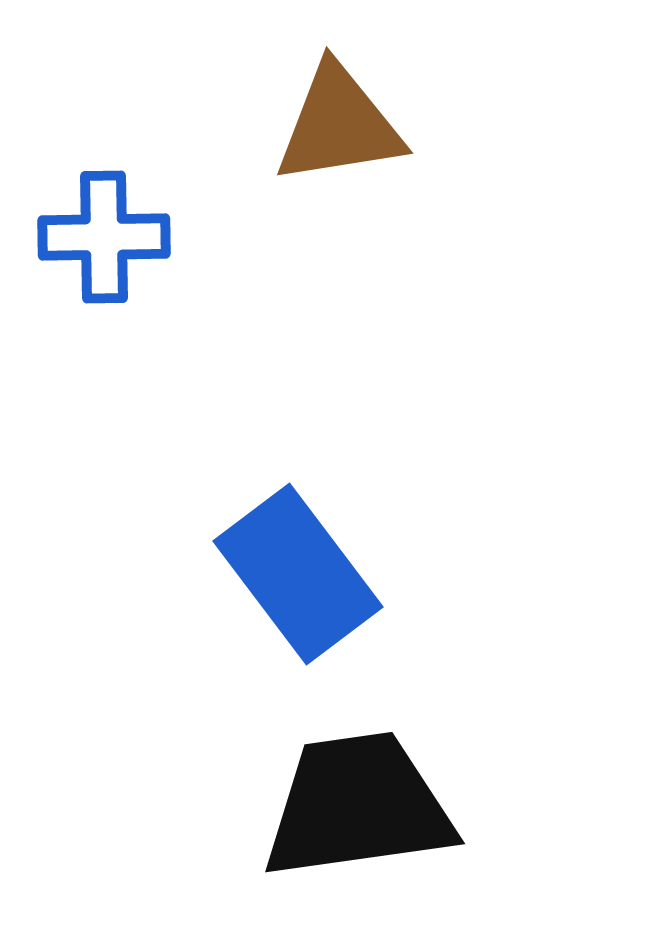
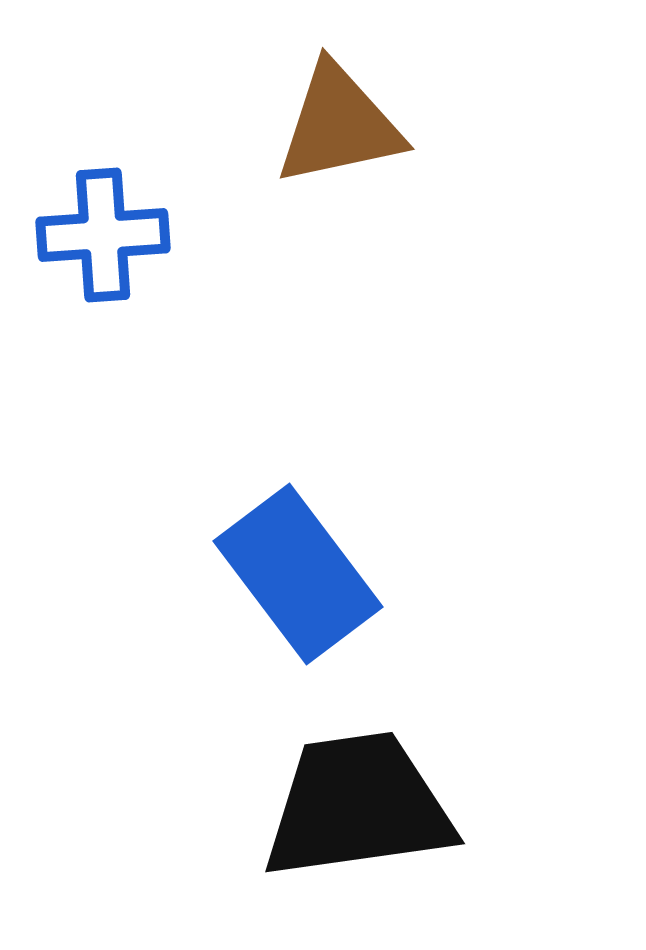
brown triangle: rotated 3 degrees counterclockwise
blue cross: moved 1 px left, 2 px up; rotated 3 degrees counterclockwise
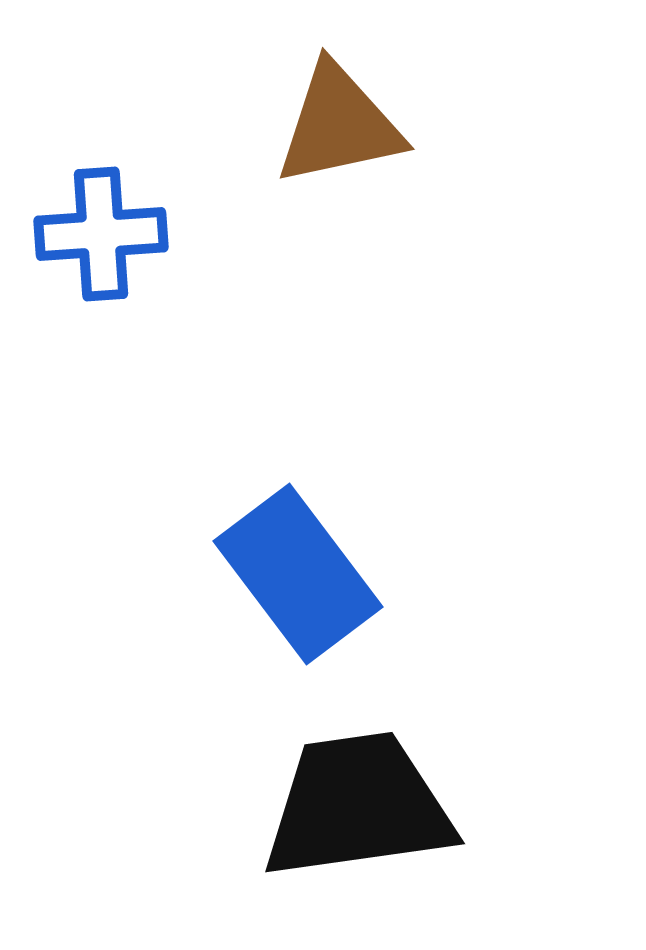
blue cross: moved 2 px left, 1 px up
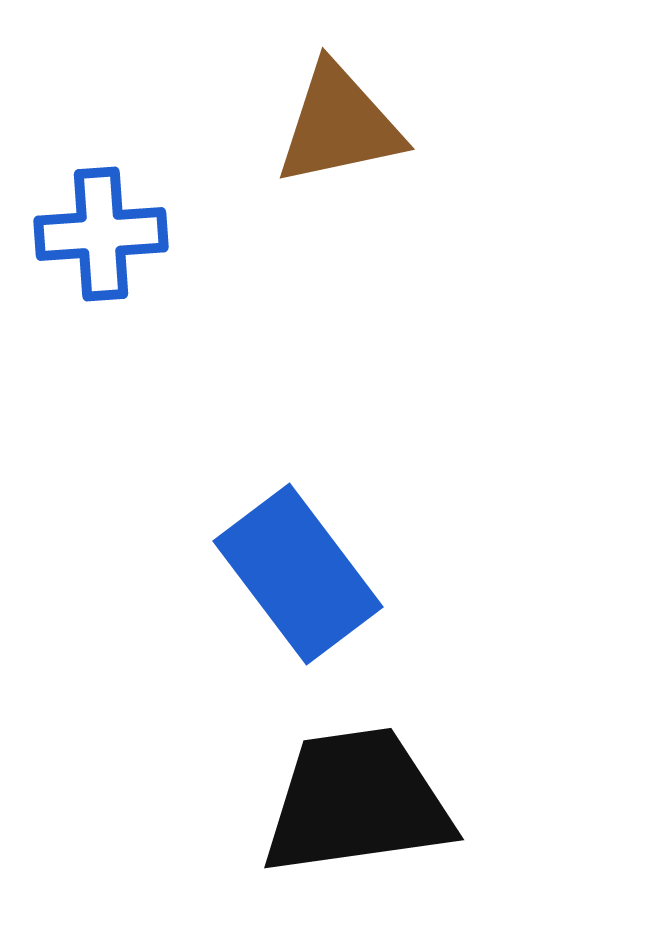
black trapezoid: moved 1 px left, 4 px up
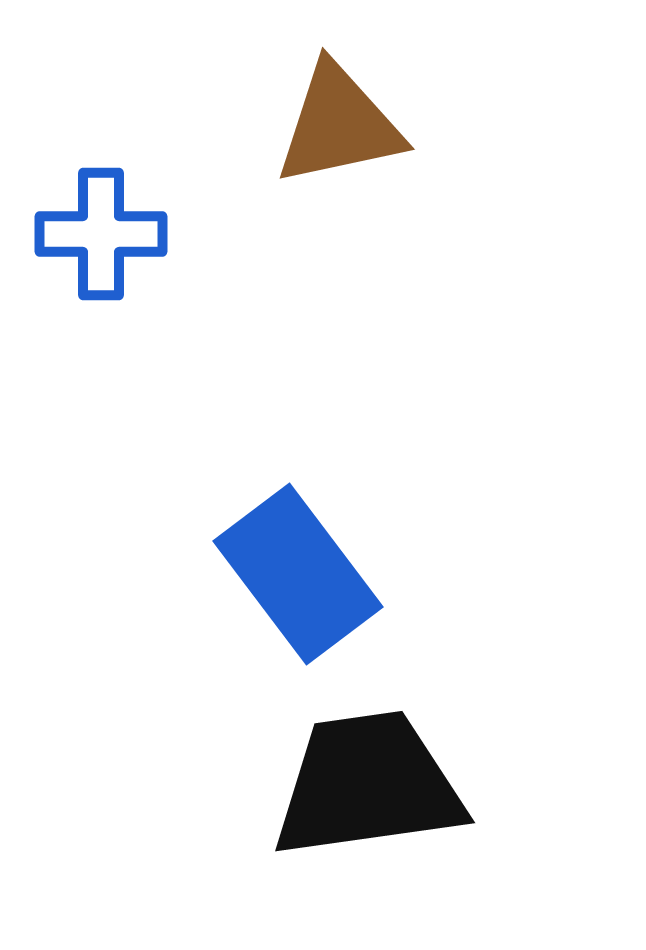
blue cross: rotated 4 degrees clockwise
black trapezoid: moved 11 px right, 17 px up
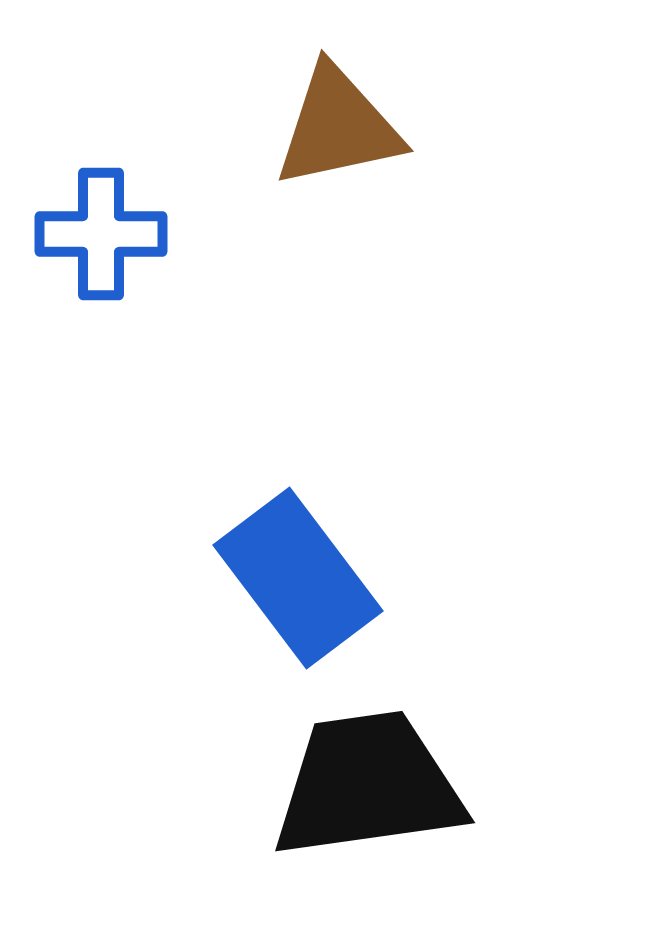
brown triangle: moved 1 px left, 2 px down
blue rectangle: moved 4 px down
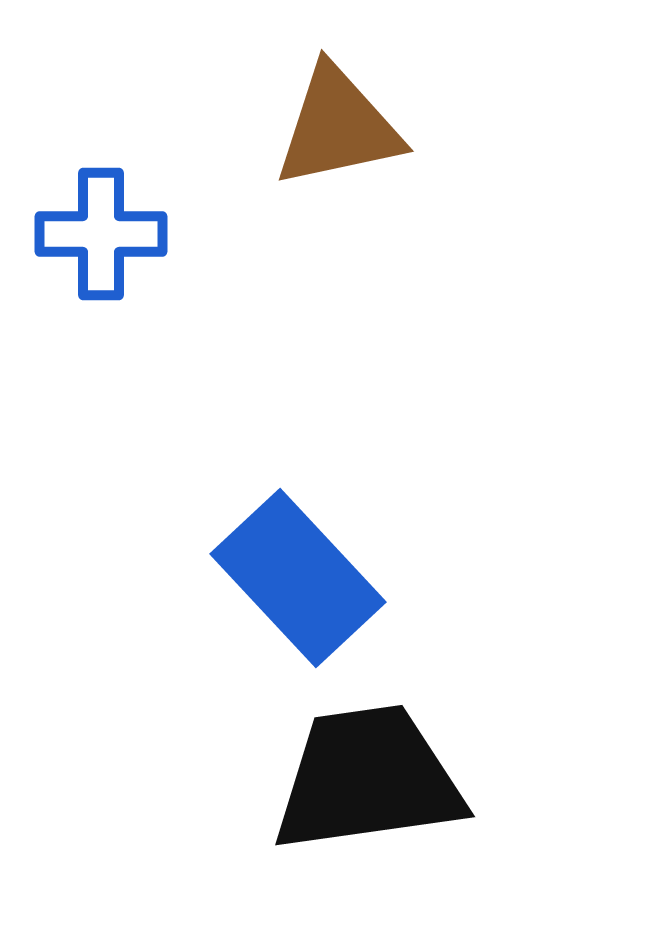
blue rectangle: rotated 6 degrees counterclockwise
black trapezoid: moved 6 px up
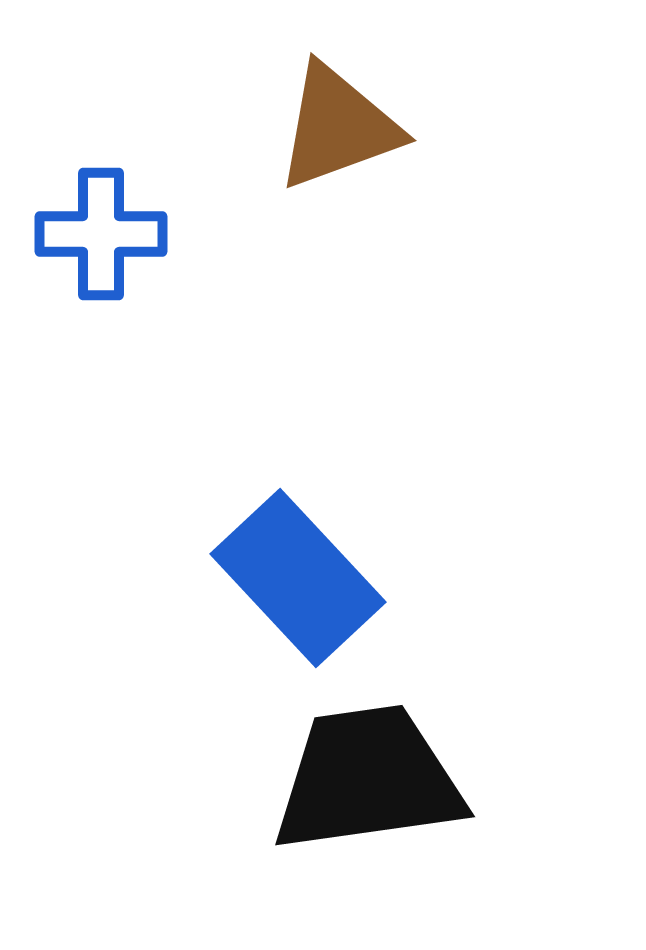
brown triangle: rotated 8 degrees counterclockwise
